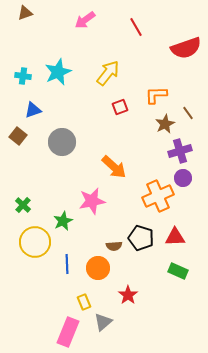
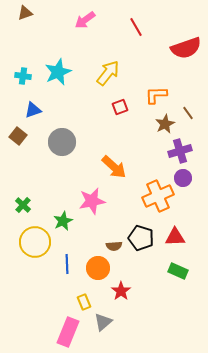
red star: moved 7 px left, 4 px up
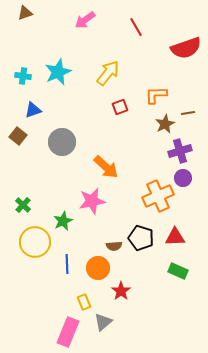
brown line: rotated 64 degrees counterclockwise
orange arrow: moved 8 px left
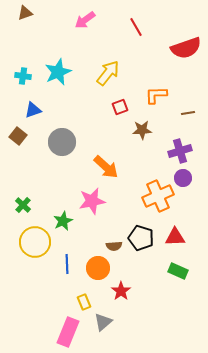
brown star: moved 23 px left, 6 px down; rotated 24 degrees clockwise
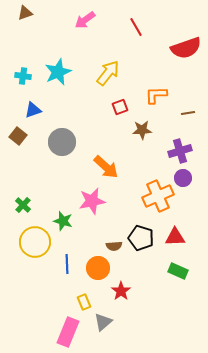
green star: rotated 30 degrees counterclockwise
